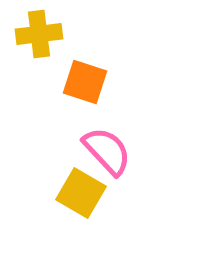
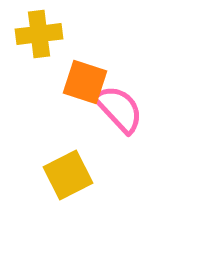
pink semicircle: moved 12 px right, 42 px up
yellow square: moved 13 px left, 18 px up; rotated 33 degrees clockwise
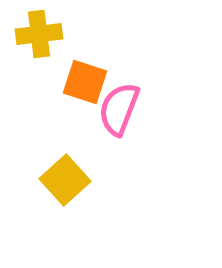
pink semicircle: rotated 116 degrees counterclockwise
yellow square: moved 3 px left, 5 px down; rotated 15 degrees counterclockwise
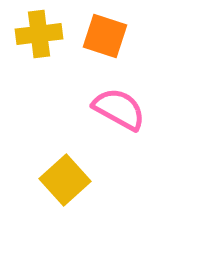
orange square: moved 20 px right, 46 px up
pink semicircle: rotated 98 degrees clockwise
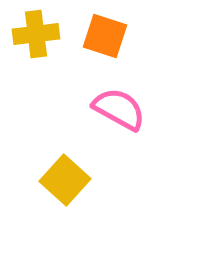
yellow cross: moved 3 px left
yellow square: rotated 6 degrees counterclockwise
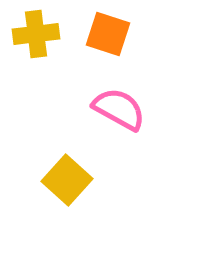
orange square: moved 3 px right, 2 px up
yellow square: moved 2 px right
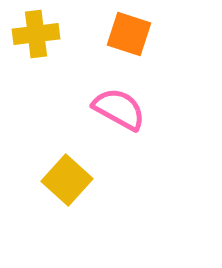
orange square: moved 21 px right
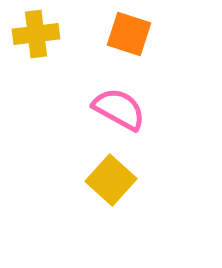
yellow square: moved 44 px right
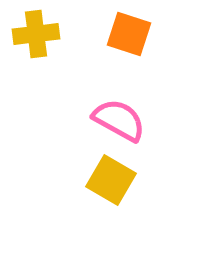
pink semicircle: moved 11 px down
yellow square: rotated 12 degrees counterclockwise
